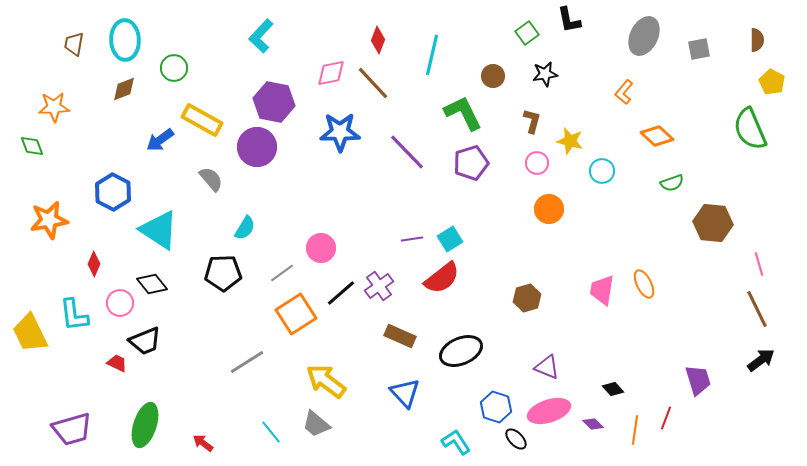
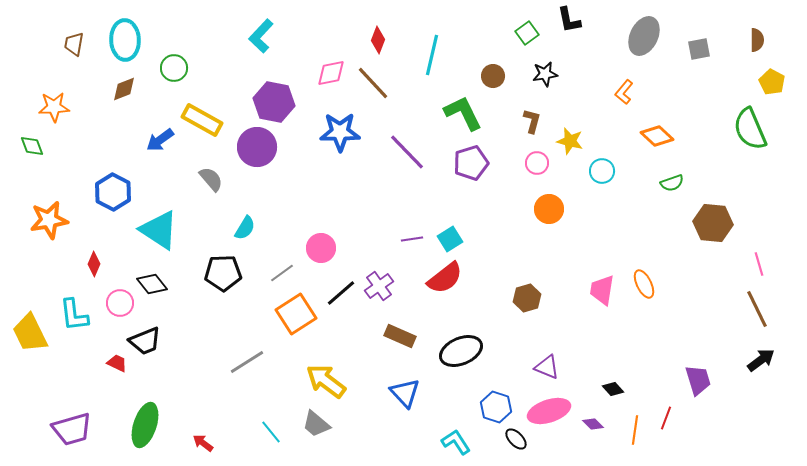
red semicircle at (442, 278): moved 3 px right
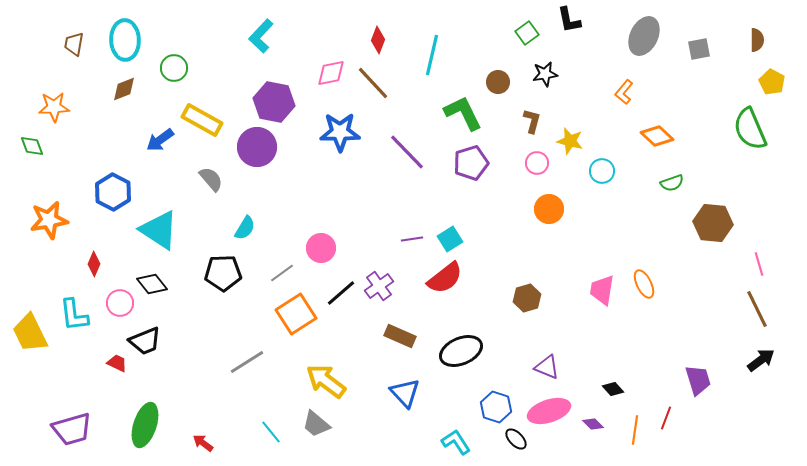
brown circle at (493, 76): moved 5 px right, 6 px down
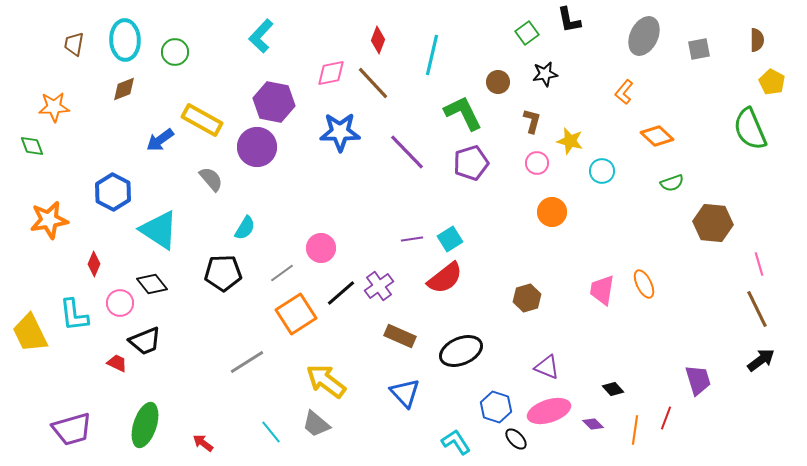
green circle at (174, 68): moved 1 px right, 16 px up
orange circle at (549, 209): moved 3 px right, 3 px down
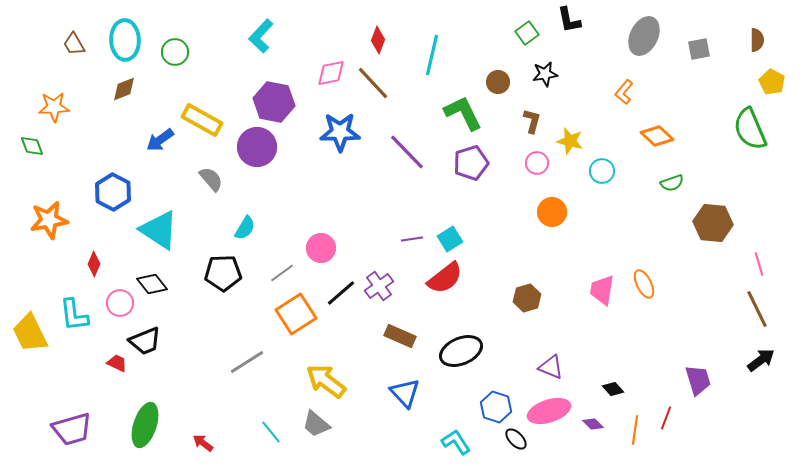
brown trapezoid at (74, 44): rotated 40 degrees counterclockwise
purple triangle at (547, 367): moved 4 px right
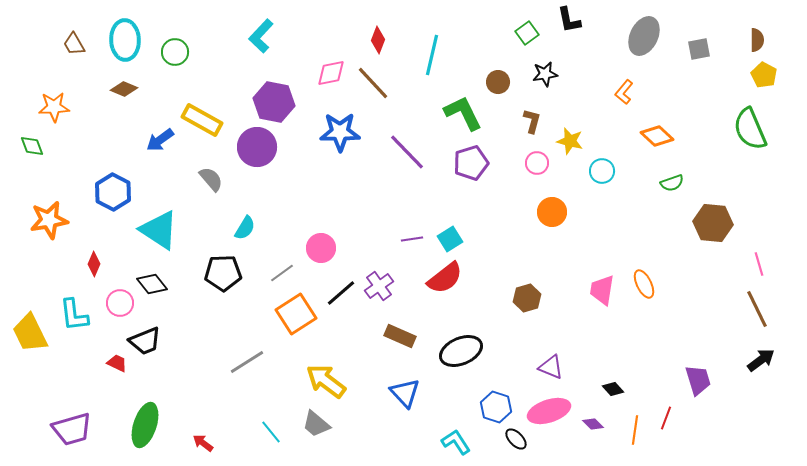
yellow pentagon at (772, 82): moved 8 px left, 7 px up
brown diamond at (124, 89): rotated 44 degrees clockwise
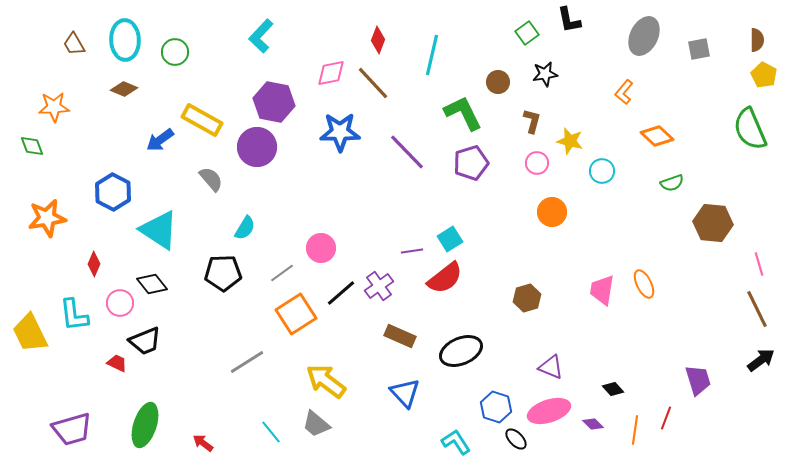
orange star at (49, 220): moved 2 px left, 2 px up
purple line at (412, 239): moved 12 px down
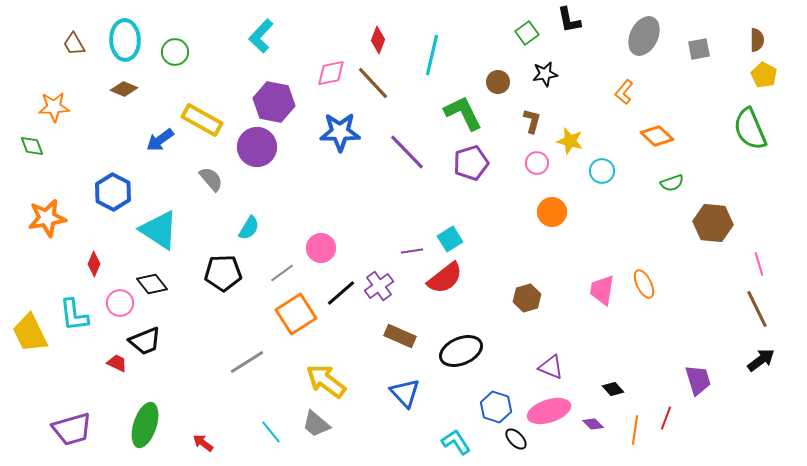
cyan semicircle at (245, 228): moved 4 px right
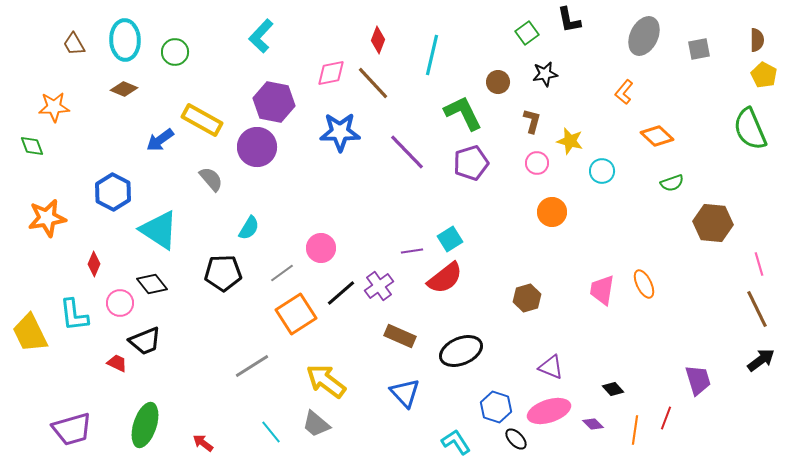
gray line at (247, 362): moved 5 px right, 4 px down
